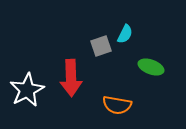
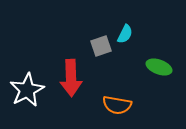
green ellipse: moved 8 px right
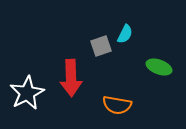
white star: moved 3 px down
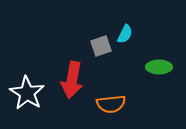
green ellipse: rotated 20 degrees counterclockwise
red arrow: moved 1 px right, 2 px down; rotated 12 degrees clockwise
white star: rotated 12 degrees counterclockwise
orange semicircle: moved 6 px left, 1 px up; rotated 16 degrees counterclockwise
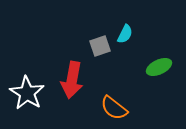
gray square: moved 1 px left
green ellipse: rotated 25 degrees counterclockwise
orange semicircle: moved 3 px right, 4 px down; rotated 44 degrees clockwise
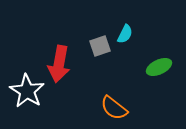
red arrow: moved 13 px left, 16 px up
white star: moved 2 px up
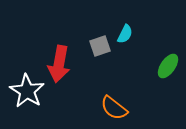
green ellipse: moved 9 px right, 1 px up; rotated 30 degrees counterclockwise
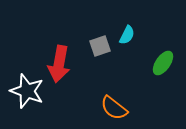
cyan semicircle: moved 2 px right, 1 px down
green ellipse: moved 5 px left, 3 px up
white star: rotated 12 degrees counterclockwise
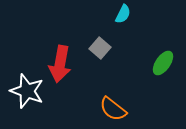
cyan semicircle: moved 4 px left, 21 px up
gray square: moved 2 px down; rotated 30 degrees counterclockwise
red arrow: moved 1 px right
orange semicircle: moved 1 px left, 1 px down
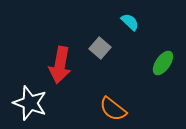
cyan semicircle: moved 7 px right, 8 px down; rotated 72 degrees counterclockwise
red arrow: moved 1 px down
white star: moved 3 px right, 12 px down
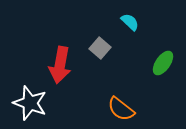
orange semicircle: moved 8 px right
